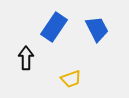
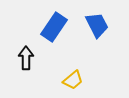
blue trapezoid: moved 4 px up
yellow trapezoid: moved 2 px right, 1 px down; rotated 20 degrees counterclockwise
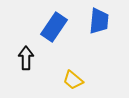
blue trapezoid: moved 2 px right, 4 px up; rotated 32 degrees clockwise
yellow trapezoid: rotated 80 degrees clockwise
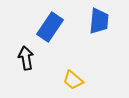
blue rectangle: moved 4 px left
black arrow: rotated 10 degrees counterclockwise
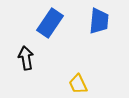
blue rectangle: moved 4 px up
yellow trapezoid: moved 5 px right, 4 px down; rotated 25 degrees clockwise
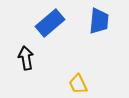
blue rectangle: rotated 16 degrees clockwise
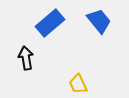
blue trapezoid: rotated 44 degrees counterclockwise
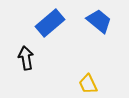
blue trapezoid: rotated 12 degrees counterclockwise
yellow trapezoid: moved 10 px right
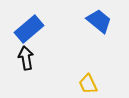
blue rectangle: moved 21 px left, 6 px down
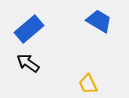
blue trapezoid: rotated 8 degrees counterclockwise
black arrow: moved 2 px right, 5 px down; rotated 45 degrees counterclockwise
